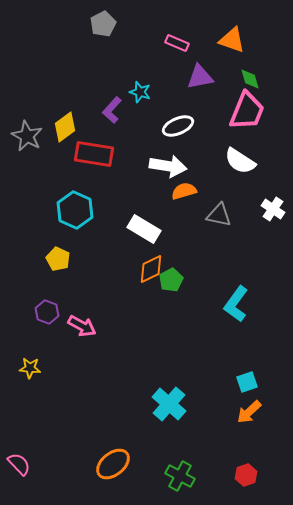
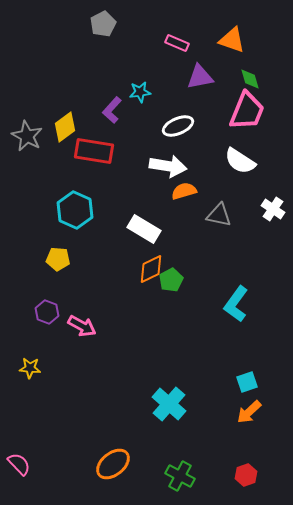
cyan star: rotated 25 degrees counterclockwise
red rectangle: moved 3 px up
yellow pentagon: rotated 20 degrees counterclockwise
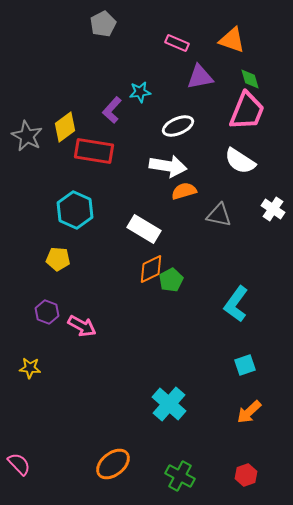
cyan square: moved 2 px left, 17 px up
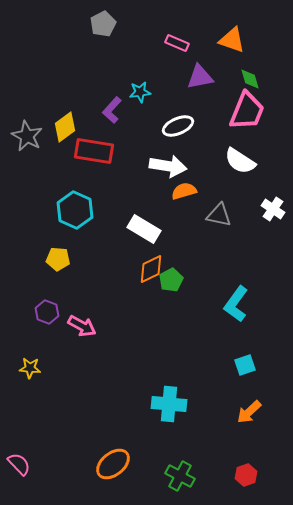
cyan cross: rotated 36 degrees counterclockwise
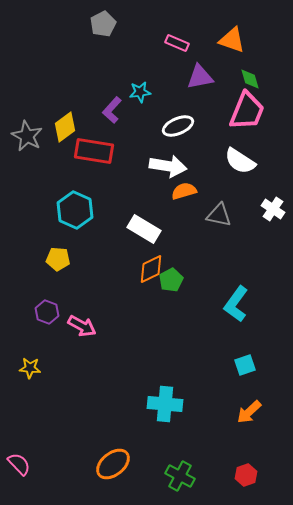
cyan cross: moved 4 px left
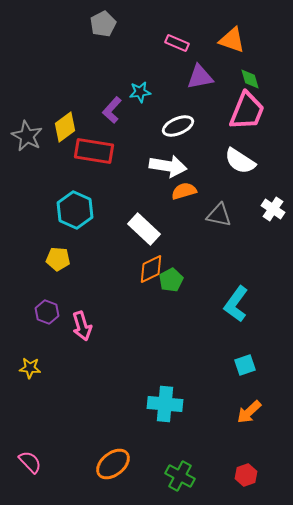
white rectangle: rotated 12 degrees clockwise
pink arrow: rotated 44 degrees clockwise
pink semicircle: moved 11 px right, 2 px up
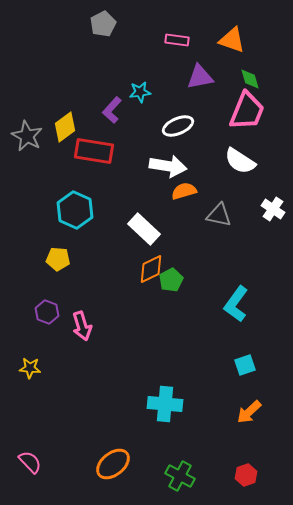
pink rectangle: moved 3 px up; rotated 15 degrees counterclockwise
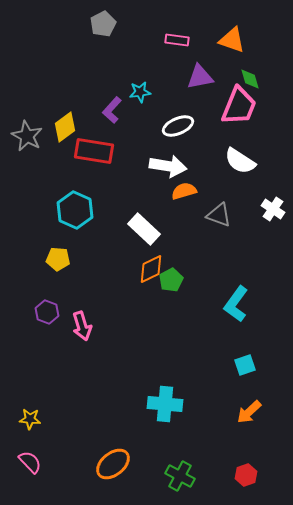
pink trapezoid: moved 8 px left, 5 px up
gray triangle: rotated 8 degrees clockwise
yellow star: moved 51 px down
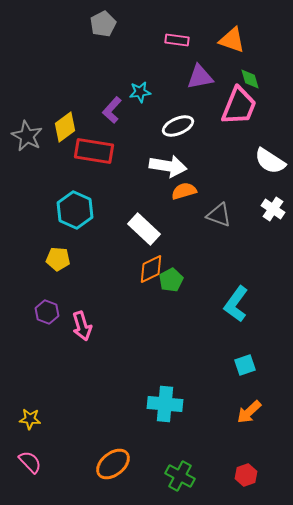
white semicircle: moved 30 px right
